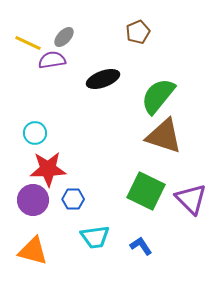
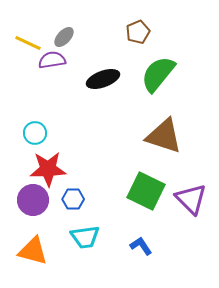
green semicircle: moved 22 px up
cyan trapezoid: moved 10 px left
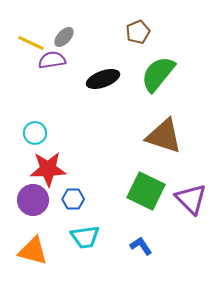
yellow line: moved 3 px right
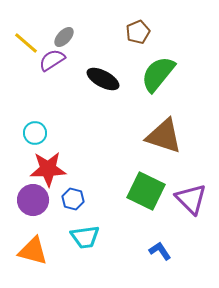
yellow line: moved 5 px left; rotated 16 degrees clockwise
purple semicircle: rotated 24 degrees counterclockwise
black ellipse: rotated 48 degrees clockwise
blue hexagon: rotated 15 degrees clockwise
blue L-shape: moved 19 px right, 5 px down
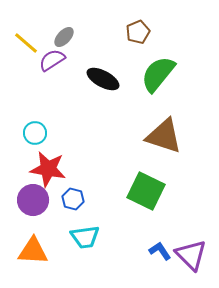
red star: rotated 12 degrees clockwise
purple triangle: moved 56 px down
orange triangle: rotated 12 degrees counterclockwise
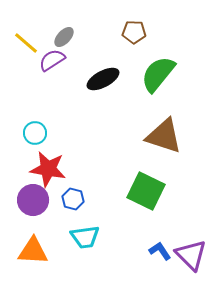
brown pentagon: moved 4 px left; rotated 25 degrees clockwise
black ellipse: rotated 56 degrees counterclockwise
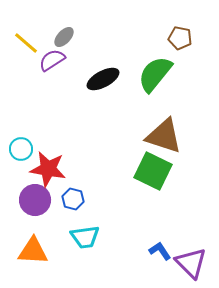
brown pentagon: moved 46 px right, 6 px down; rotated 10 degrees clockwise
green semicircle: moved 3 px left
cyan circle: moved 14 px left, 16 px down
green square: moved 7 px right, 20 px up
purple circle: moved 2 px right
purple triangle: moved 8 px down
